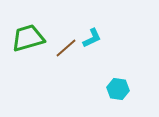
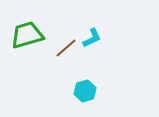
green trapezoid: moved 1 px left, 3 px up
cyan hexagon: moved 33 px left, 2 px down; rotated 25 degrees counterclockwise
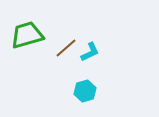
cyan L-shape: moved 2 px left, 14 px down
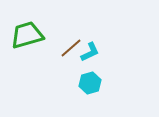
brown line: moved 5 px right
cyan hexagon: moved 5 px right, 8 px up
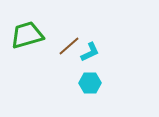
brown line: moved 2 px left, 2 px up
cyan hexagon: rotated 15 degrees clockwise
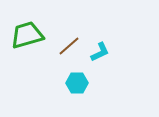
cyan L-shape: moved 10 px right
cyan hexagon: moved 13 px left
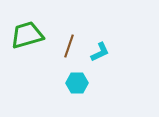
brown line: rotated 30 degrees counterclockwise
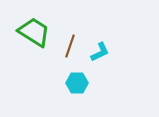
green trapezoid: moved 7 px right, 3 px up; rotated 48 degrees clockwise
brown line: moved 1 px right
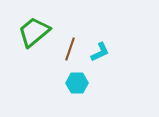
green trapezoid: rotated 72 degrees counterclockwise
brown line: moved 3 px down
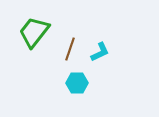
green trapezoid: rotated 12 degrees counterclockwise
